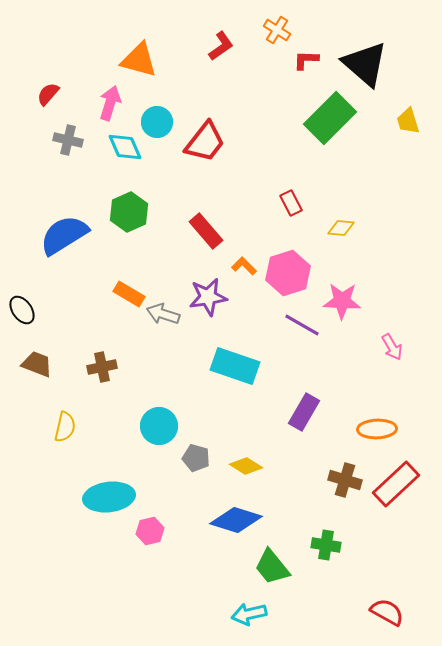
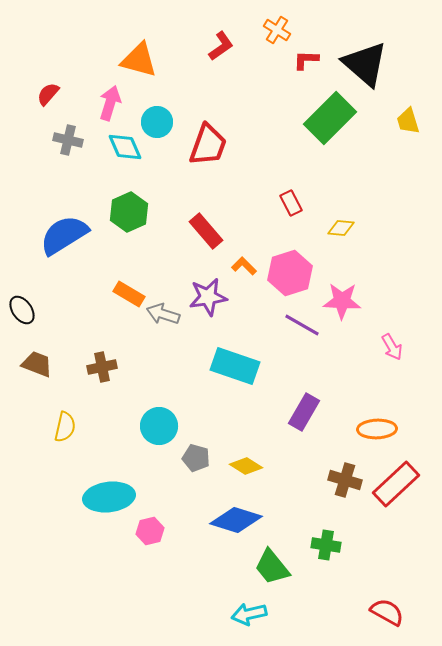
red trapezoid at (205, 142): moved 3 px right, 3 px down; rotated 18 degrees counterclockwise
pink hexagon at (288, 273): moved 2 px right
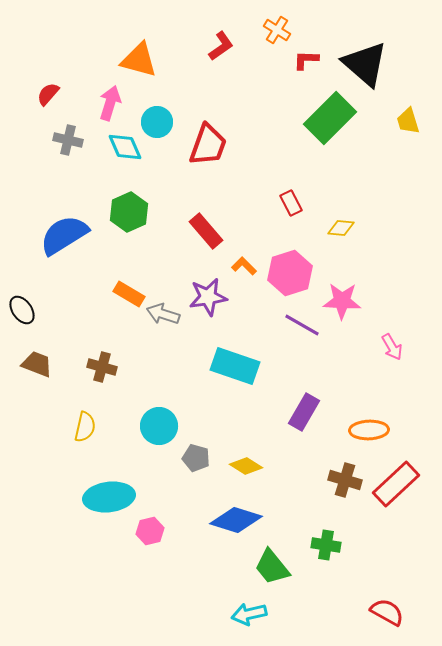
brown cross at (102, 367): rotated 28 degrees clockwise
yellow semicircle at (65, 427): moved 20 px right
orange ellipse at (377, 429): moved 8 px left, 1 px down
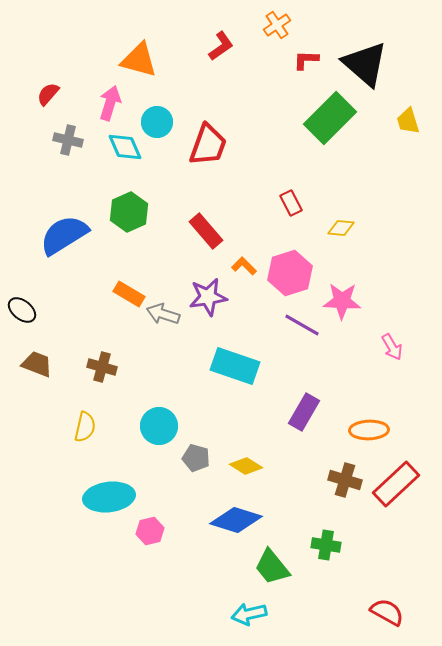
orange cross at (277, 30): moved 5 px up; rotated 24 degrees clockwise
black ellipse at (22, 310): rotated 16 degrees counterclockwise
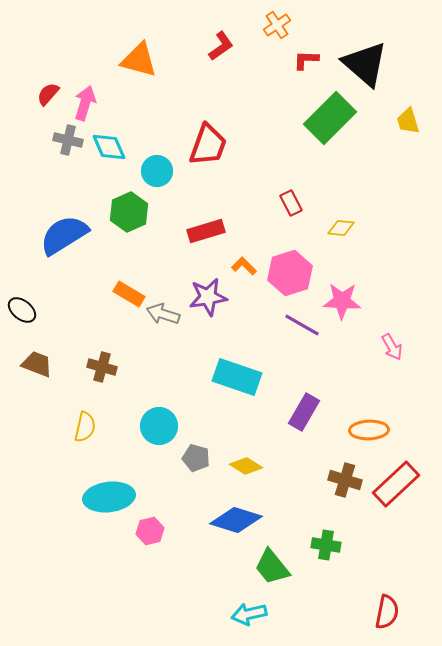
pink arrow at (110, 103): moved 25 px left
cyan circle at (157, 122): moved 49 px down
cyan diamond at (125, 147): moved 16 px left
red rectangle at (206, 231): rotated 66 degrees counterclockwise
cyan rectangle at (235, 366): moved 2 px right, 11 px down
red semicircle at (387, 612): rotated 72 degrees clockwise
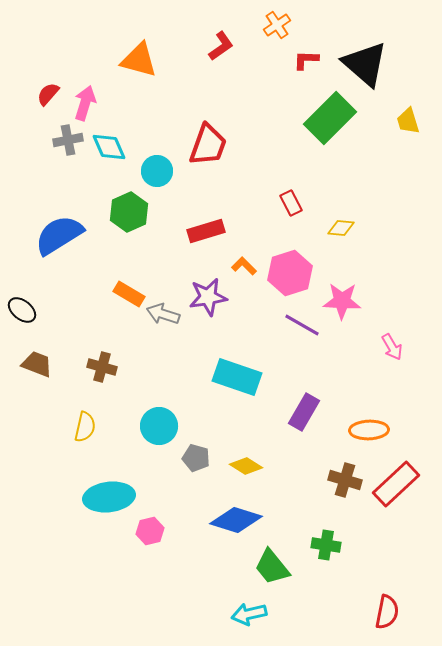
gray cross at (68, 140): rotated 24 degrees counterclockwise
blue semicircle at (64, 235): moved 5 px left
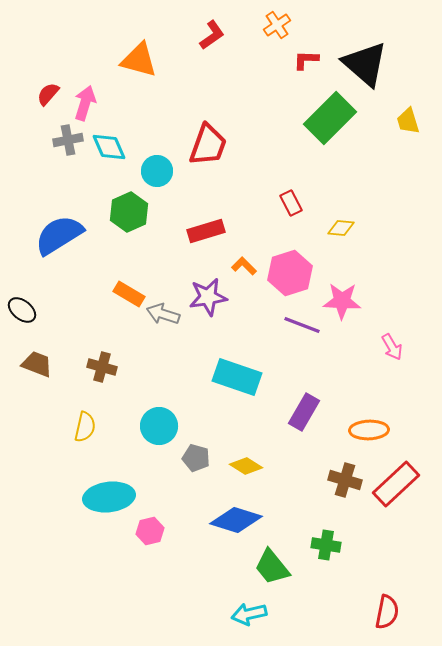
red L-shape at (221, 46): moved 9 px left, 11 px up
purple line at (302, 325): rotated 9 degrees counterclockwise
